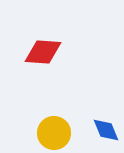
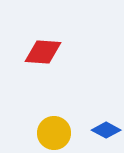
blue diamond: rotated 40 degrees counterclockwise
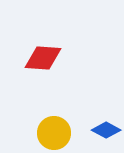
red diamond: moved 6 px down
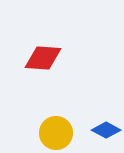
yellow circle: moved 2 px right
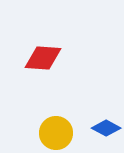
blue diamond: moved 2 px up
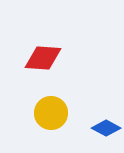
yellow circle: moved 5 px left, 20 px up
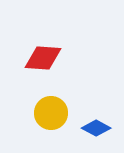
blue diamond: moved 10 px left
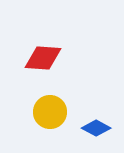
yellow circle: moved 1 px left, 1 px up
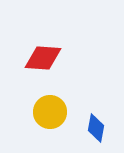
blue diamond: rotated 72 degrees clockwise
